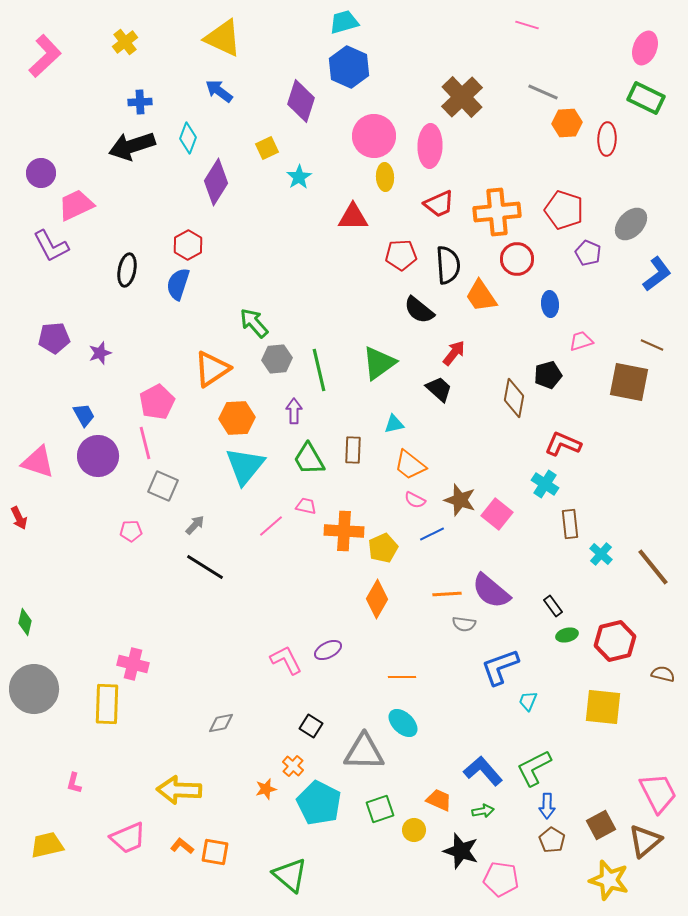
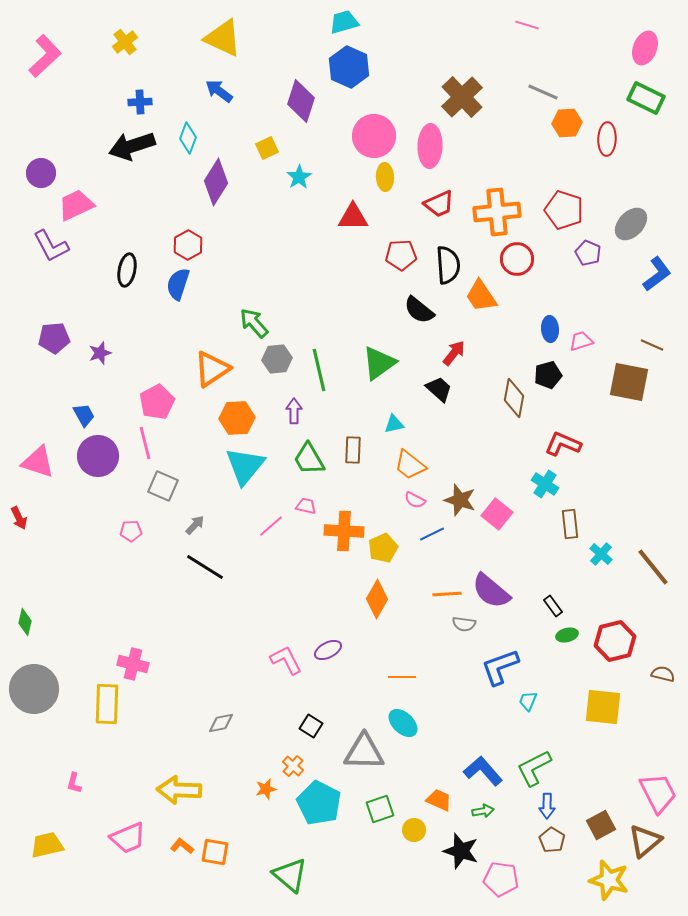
blue ellipse at (550, 304): moved 25 px down
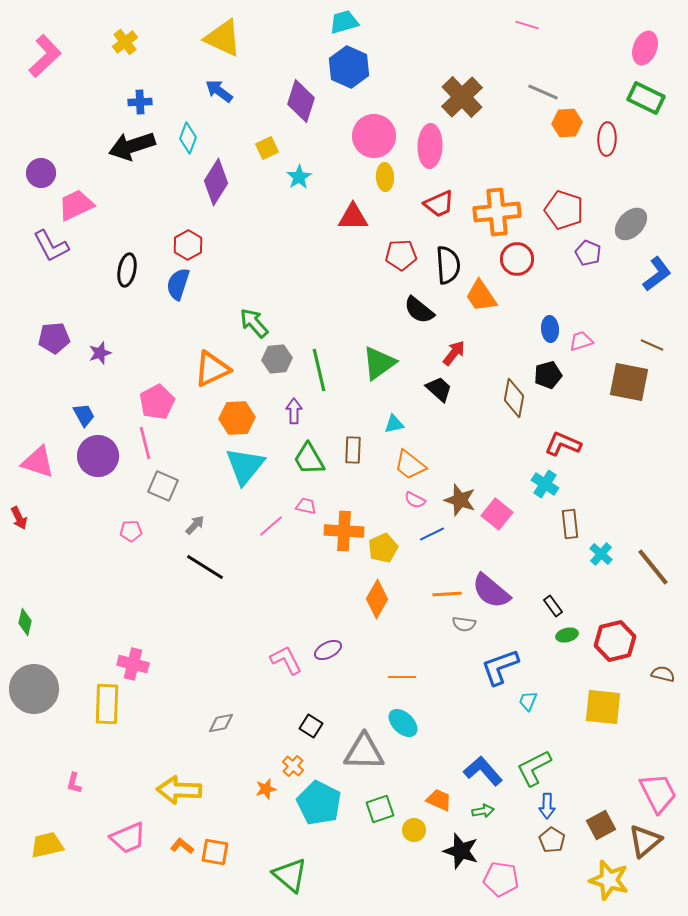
orange triangle at (212, 369): rotated 9 degrees clockwise
